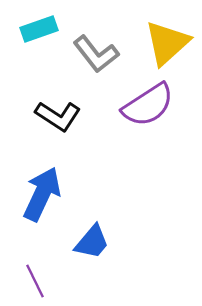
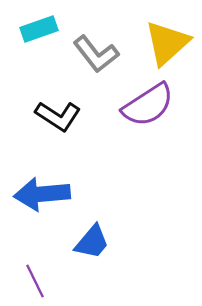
blue arrow: rotated 120 degrees counterclockwise
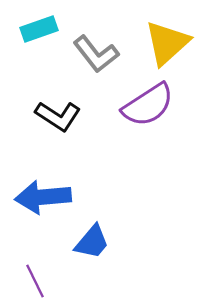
blue arrow: moved 1 px right, 3 px down
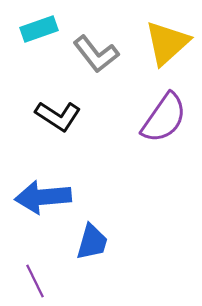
purple semicircle: moved 16 px right, 13 px down; rotated 22 degrees counterclockwise
blue trapezoid: rotated 24 degrees counterclockwise
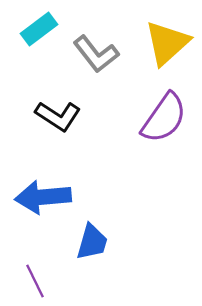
cyan rectangle: rotated 18 degrees counterclockwise
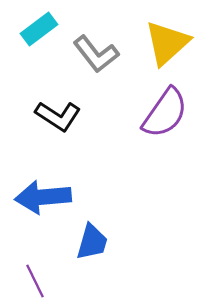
purple semicircle: moved 1 px right, 5 px up
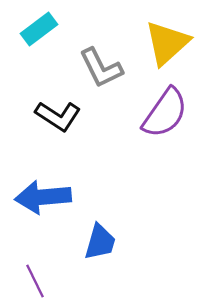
gray L-shape: moved 5 px right, 14 px down; rotated 12 degrees clockwise
blue trapezoid: moved 8 px right
